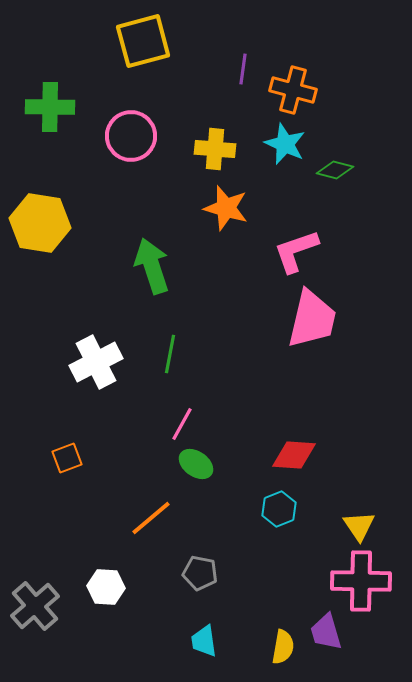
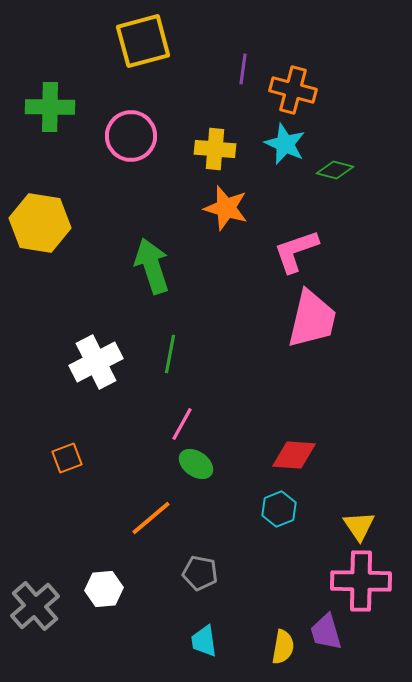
white hexagon: moved 2 px left, 2 px down; rotated 9 degrees counterclockwise
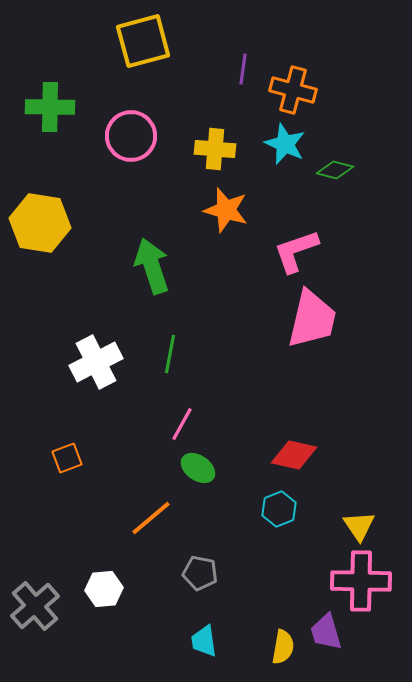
orange star: moved 2 px down
red diamond: rotated 9 degrees clockwise
green ellipse: moved 2 px right, 4 px down
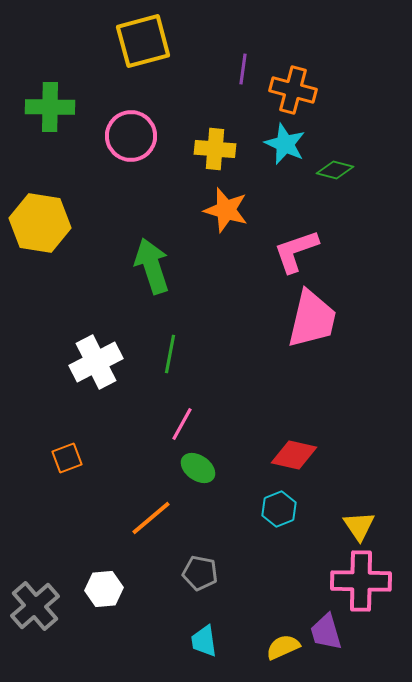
yellow semicircle: rotated 124 degrees counterclockwise
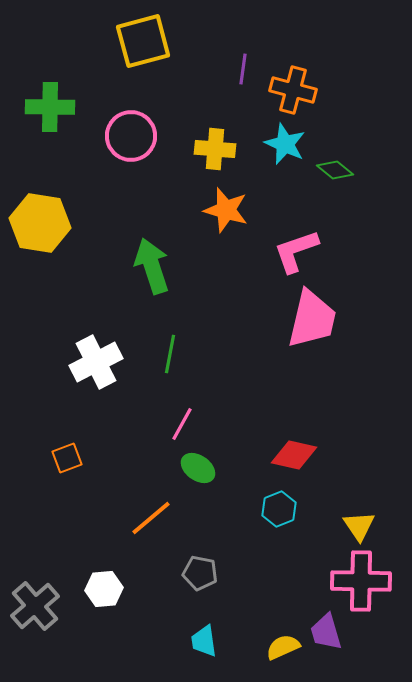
green diamond: rotated 24 degrees clockwise
